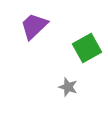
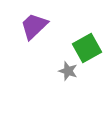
gray star: moved 16 px up
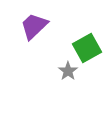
gray star: rotated 18 degrees clockwise
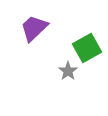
purple trapezoid: moved 2 px down
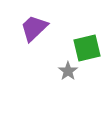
green square: rotated 16 degrees clockwise
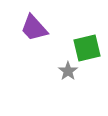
purple trapezoid: rotated 88 degrees counterclockwise
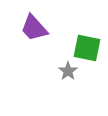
green square: rotated 24 degrees clockwise
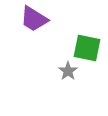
purple trapezoid: moved 9 px up; rotated 16 degrees counterclockwise
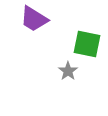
green square: moved 4 px up
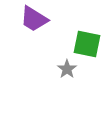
gray star: moved 1 px left, 2 px up
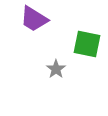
gray star: moved 11 px left
